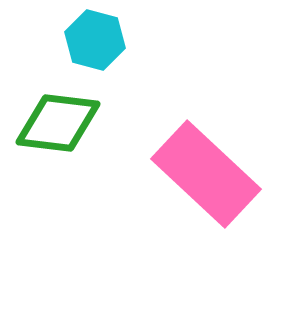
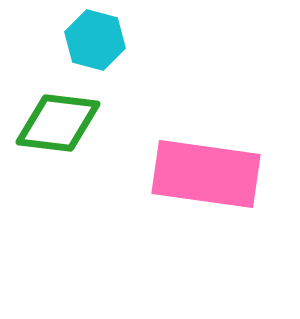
pink rectangle: rotated 35 degrees counterclockwise
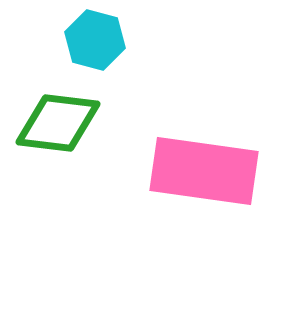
pink rectangle: moved 2 px left, 3 px up
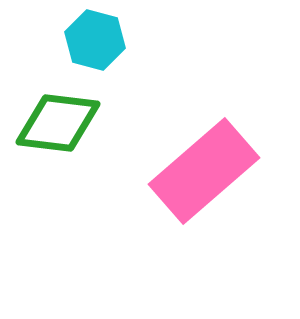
pink rectangle: rotated 49 degrees counterclockwise
